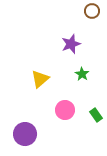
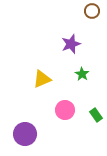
yellow triangle: moved 2 px right; rotated 18 degrees clockwise
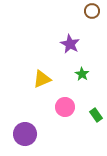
purple star: moved 1 px left; rotated 24 degrees counterclockwise
pink circle: moved 3 px up
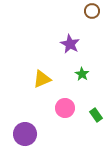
pink circle: moved 1 px down
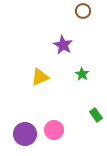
brown circle: moved 9 px left
purple star: moved 7 px left, 1 px down
yellow triangle: moved 2 px left, 2 px up
pink circle: moved 11 px left, 22 px down
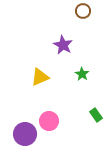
pink circle: moved 5 px left, 9 px up
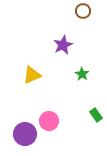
purple star: rotated 18 degrees clockwise
yellow triangle: moved 8 px left, 2 px up
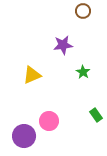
purple star: rotated 18 degrees clockwise
green star: moved 1 px right, 2 px up
purple circle: moved 1 px left, 2 px down
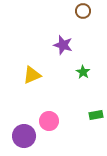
purple star: rotated 24 degrees clockwise
green rectangle: rotated 64 degrees counterclockwise
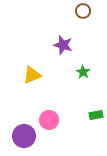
pink circle: moved 1 px up
